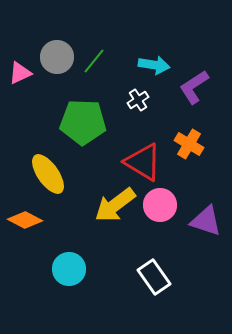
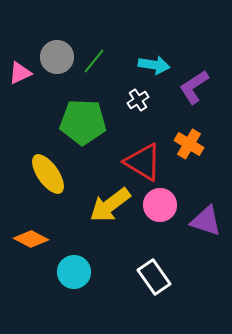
yellow arrow: moved 5 px left
orange diamond: moved 6 px right, 19 px down
cyan circle: moved 5 px right, 3 px down
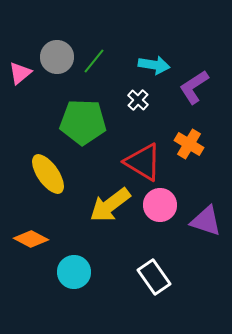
pink triangle: rotated 15 degrees counterclockwise
white cross: rotated 15 degrees counterclockwise
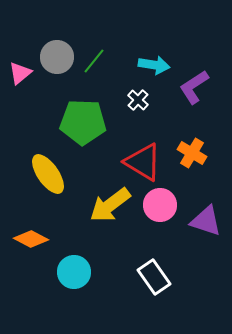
orange cross: moved 3 px right, 9 px down
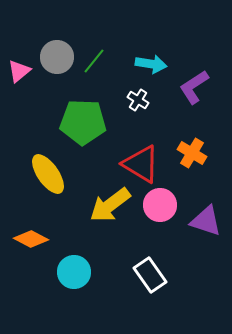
cyan arrow: moved 3 px left, 1 px up
pink triangle: moved 1 px left, 2 px up
white cross: rotated 10 degrees counterclockwise
red triangle: moved 2 px left, 2 px down
white rectangle: moved 4 px left, 2 px up
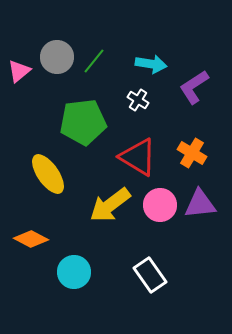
green pentagon: rotated 9 degrees counterclockwise
red triangle: moved 3 px left, 7 px up
purple triangle: moved 6 px left, 17 px up; rotated 24 degrees counterclockwise
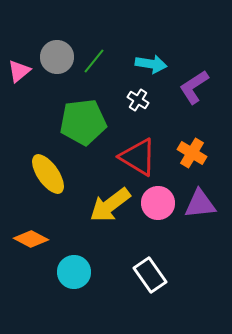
pink circle: moved 2 px left, 2 px up
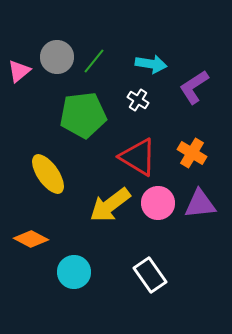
green pentagon: moved 7 px up
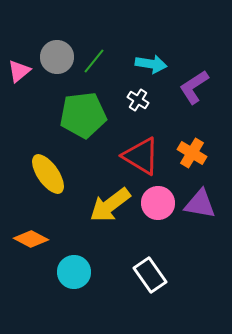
red triangle: moved 3 px right, 1 px up
purple triangle: rotated 16 degrees clockwise
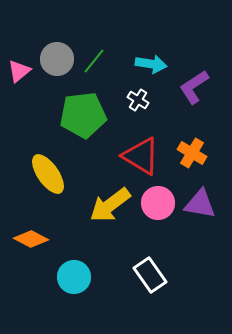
gray circle: moved 2 px down
cyan circle: moved 5 px down
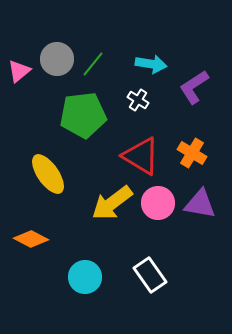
green line: moved 1 px left, 3 px down
yellow arrow: moved 2 px right, 2 px up
cyan circle: moved 11 px right
